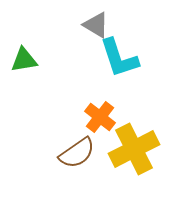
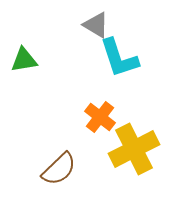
brown semicircle: moved 18 px left, 16 px down; rotated 9 degrees counterclockwise
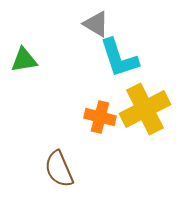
gray triangle: moved 1 px up
orange cross: rotated 24 degrees counterclockwise
yellow cross: moved 11 px right, 40 px up
brown semicircle: rotated 111 degrees clockwise
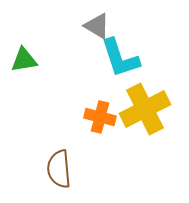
gray triangle: moved 1 px right, 2 px down
cyan L-shape: moved 1 px right
brown semicircle: rotated 18 degrees clockwise
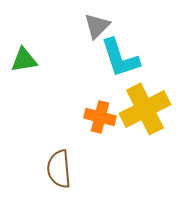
gray triangle: rotated 44 degrees clockwise
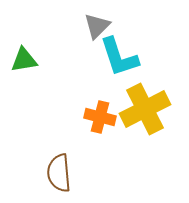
cyan L-shape: moved 1 px left, 1 px up
brown semicircle: moved 4 px down
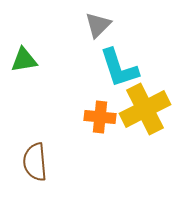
gray triangle: moved 1 px right, 1 px up
cyan L-shape: moved 11 px down
orange cross: rotated 8 degrees counterclockwise
brown semicircle: moved 24 px left, 11 px up
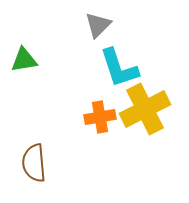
orange cross: rotated 16 degrees counterclockwise
brown semicircle: moved 1 px left, 1 px down
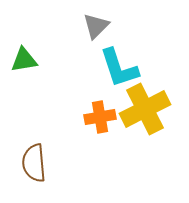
gray triangle: moved 2 px left, 1 px down
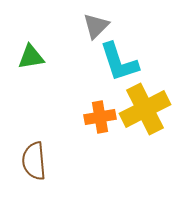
green triangle: moved 7 px right, 3 px up
cyan L-shape: moved 6 px up
brown semicircle: moved 2 px up
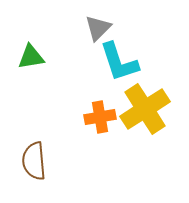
gray triangle: moved 2 px right, 2 px down
yellow cross: rotated 6 degrees counterclockwise
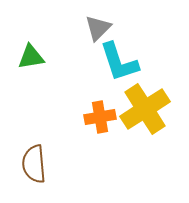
brown semicircle: moved 3 px down
